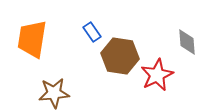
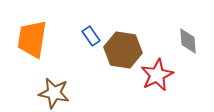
blue rectangle: moved 1 px left, 4 px down
gray diamond: moved 1 px right, 1 px up
brown hexagon: moved 3 px right, 6 px up
brown star: rotated 16 degrees clockwise
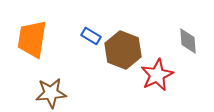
blue rectangle: rotated 24 degrees counterclockwise
brown hexagon: rotated 12 degrees clockwise
brown star: moved 3 px left; rotated 16 degrees counterclockwise
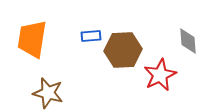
blue rectangle: rotated 36 degrees counterclockwise
brown hexagon: rotated 24 degrees counterclockwise
red star: moved 3 px right
brown star: moved 3 px left; rotated 20 degrees clockwise
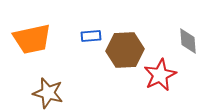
orange trapezoid: rotated 111 degrees counterclockwise
brown hexagon: moved 2 px right
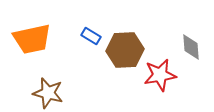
blue rectangle: rotated 36 degrees clockwise
gray diamond: moved 3 px right, 6 px down
red star: rotated 16 degrees clockwise
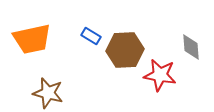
red star: rotated 20 degrees clockwise
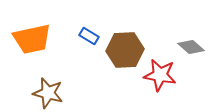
blue rectangle: moved 2 px left
gray diamond: rotated 44 degrees counterclockwise
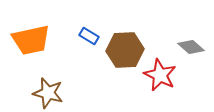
orange trapezoid: moved 1 px left, 1 px down
red star: rotated 16 degrees clockwise
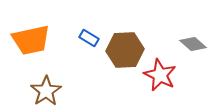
blue rectangle: moved 2 px down
gray diamond: moved 2 px right, 3 px up
brown star: moved 2 px left, 2 px up; rotated 24 degrees clockwise
